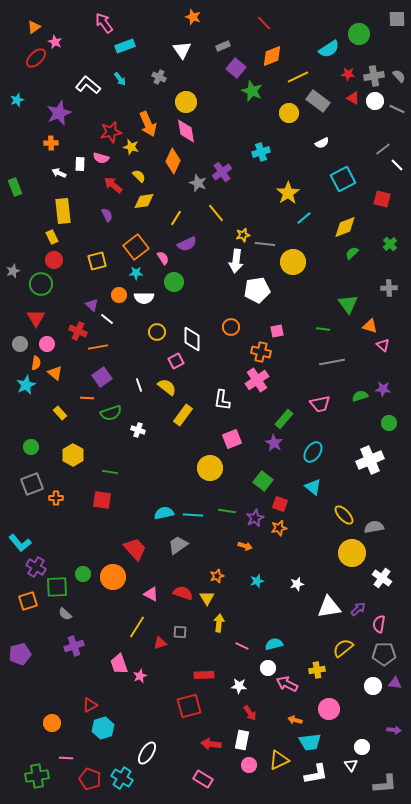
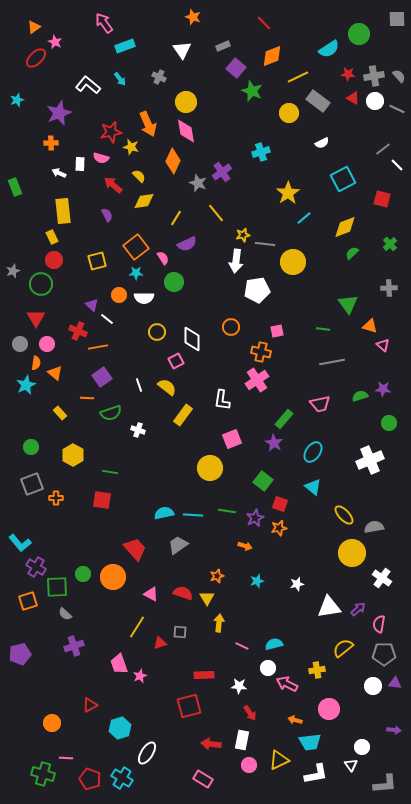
cyan hexagon at (103, 728): moved 17 px right
green cross at (37, 776): moved 6 px right, 2 px up; rotated 25 degrees clockwise
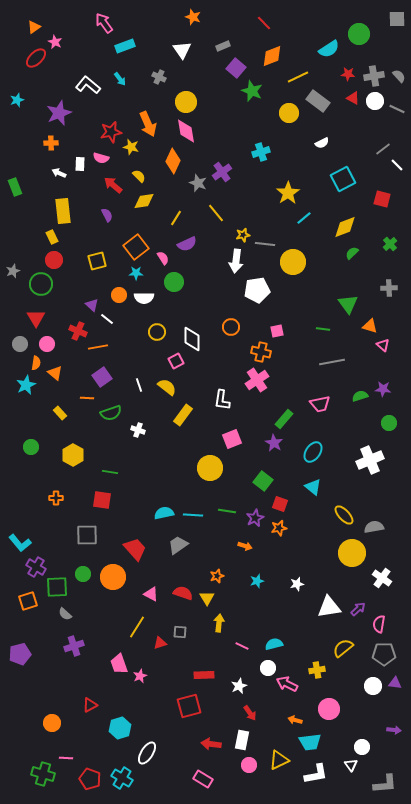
gray square at (32, 484): moved 55 px right, 51 px down; rotated 20 degrees clockwise
white star at (239, 686): rotated 28 degrees counterclockwise
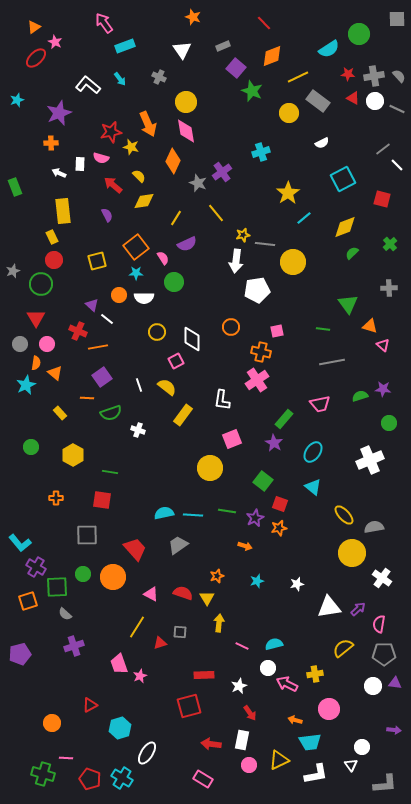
yellow cross at (317, 670): moved 2 px left, 4 px down
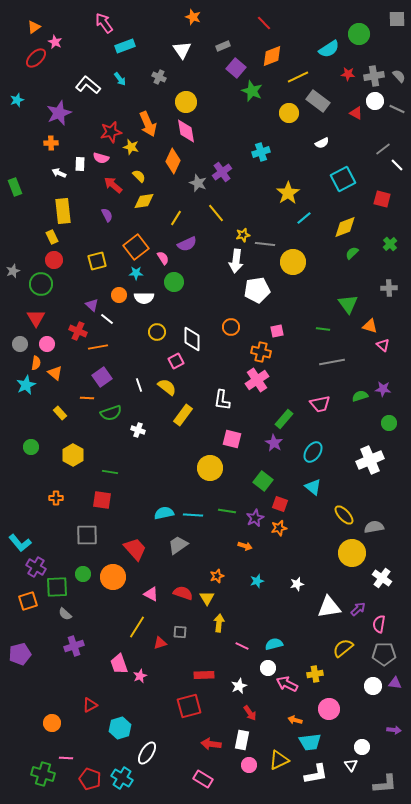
red triangle at (353, 98): moved 3 px right, 15 px down
pink square at (232, 439): rotated 36 degrees clockwise
